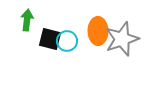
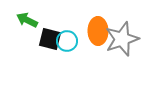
green arrow: rotated 70 degrees counterclockwise
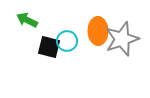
black square: moved 1 px left, 8 px down
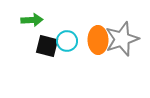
green arrow: moved 5 px right; rotated 150 degrees clockwise
orange ellipse: moved 9 px down
black square: moved 2 px left, 1 px up
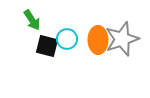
green arrow: rotated 60 degrees clockwise
cyan circle: moved 2 px up
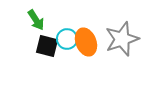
green arrow: moved 4 px right
orange ellipse: moved 12 px left, 2 px down; rotated 20 degrees counterclockwise
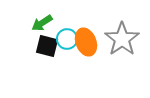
green arrow: moved 6 px right, 3 px down; rotated 90 degrees clockwise
gray star: rotated 16 degrees counterclockwise
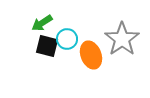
orange ellipse: moved 5 px right, 13 px down
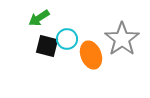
green arrow: moved 3 px left, 5 px up
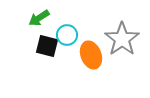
cyan circle: moved 4 px up
